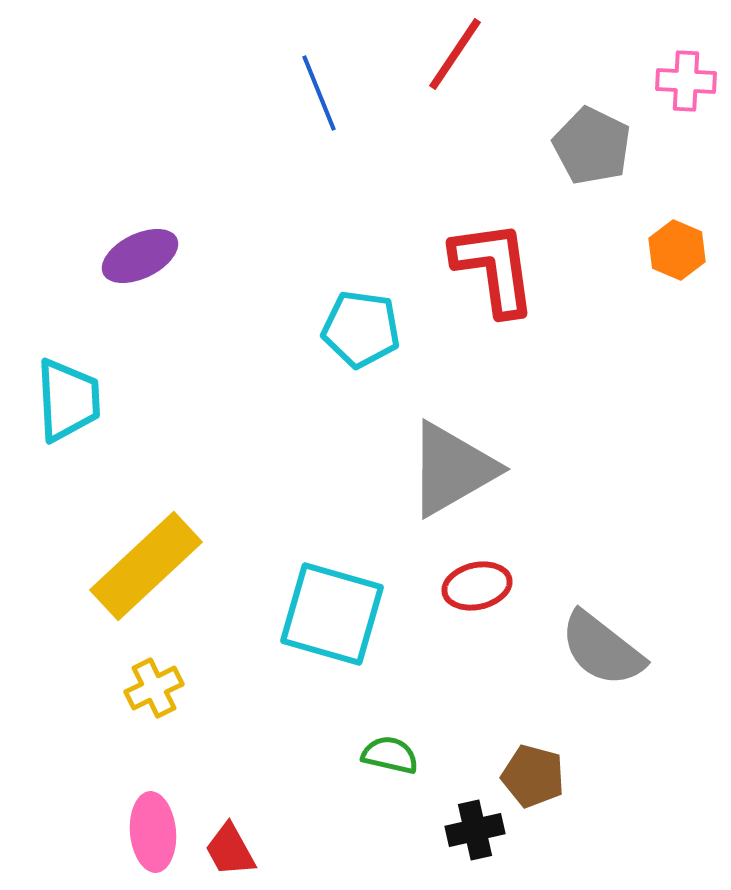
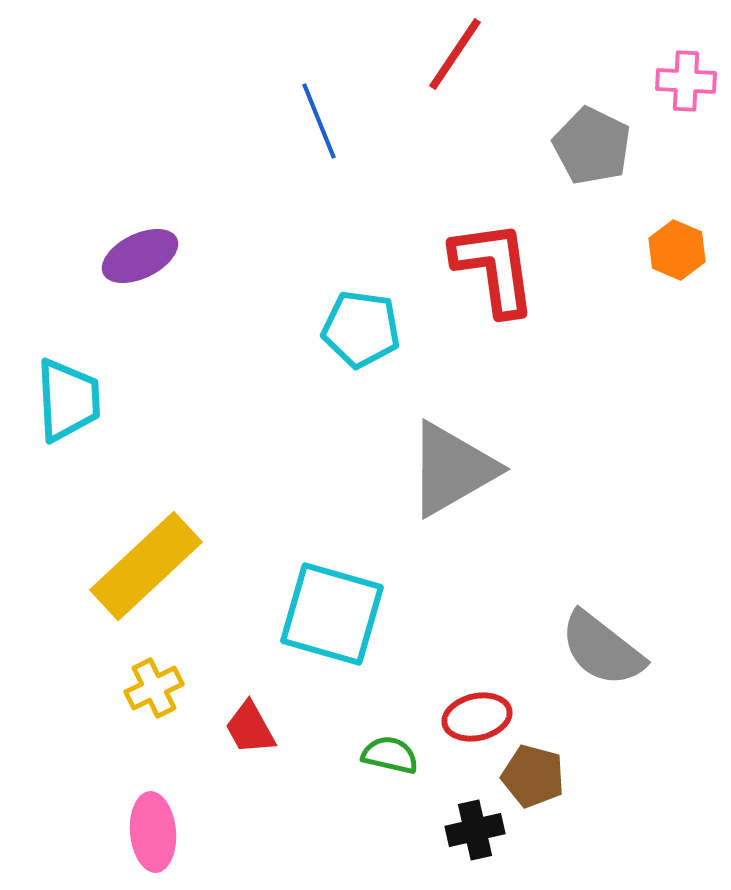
blue line: moved 28 px down
red ellipse: moved 131 px down
red trapezoid: moved 20 px right, 122 px up
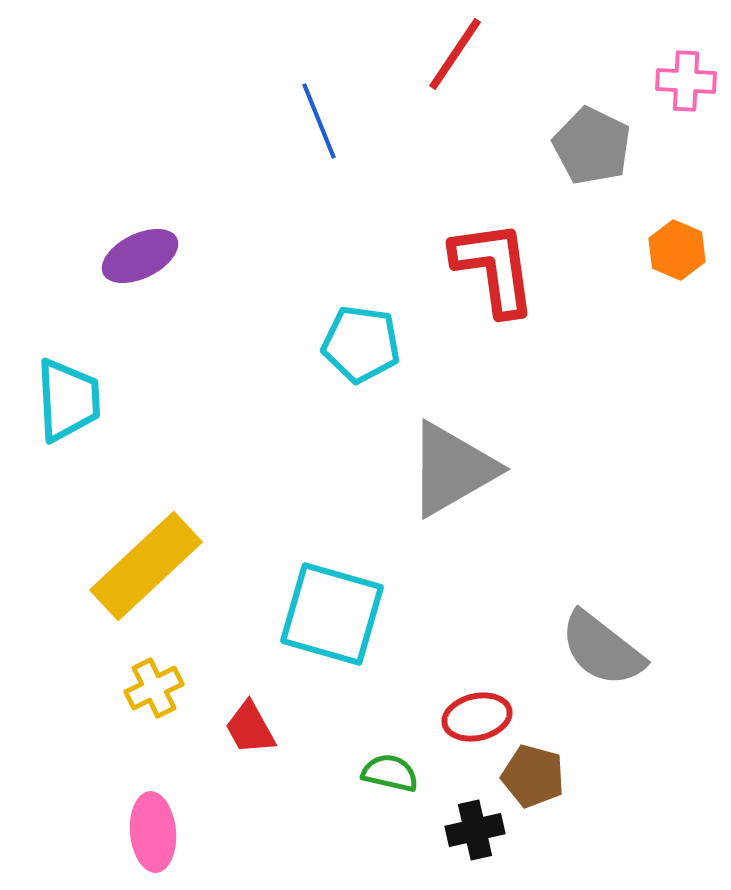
cyan pentagon: moved 15 px down
green semicircle: moved 18 px down
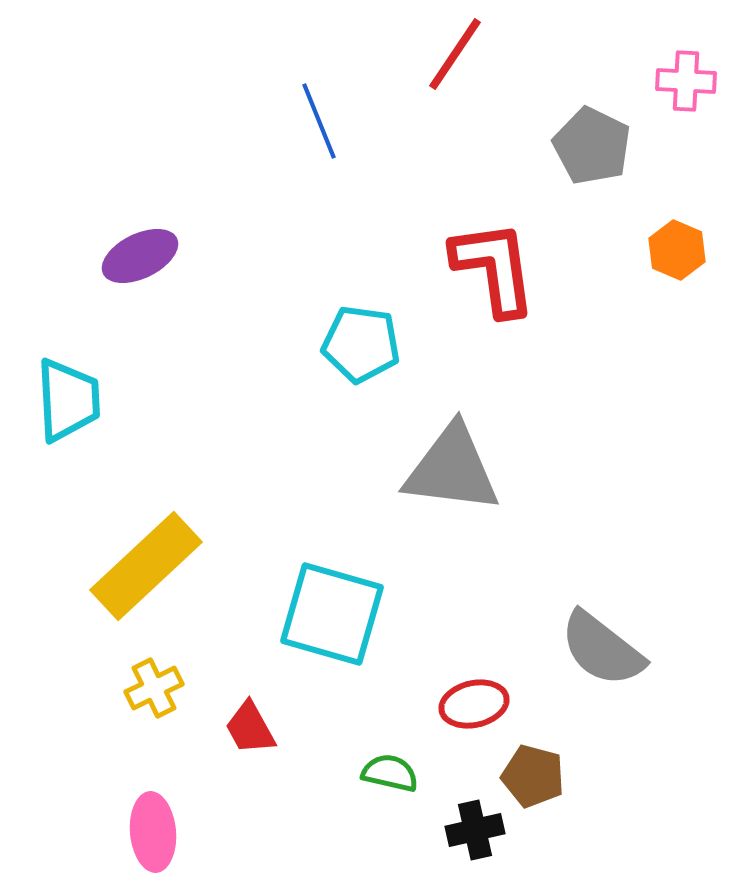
gray triangle: rotated 37 degrees clockwise
red ellipse: moved 3 px left, 13 px up
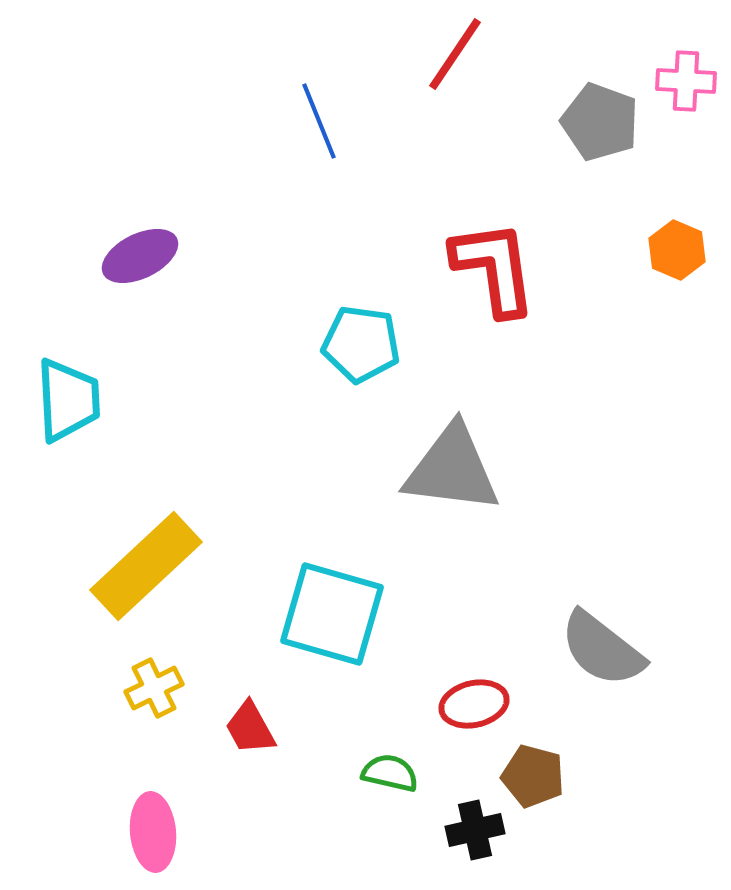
gray pentagon: moved 8 px right, 24 px up; rotated 6 degrees counterclockwise
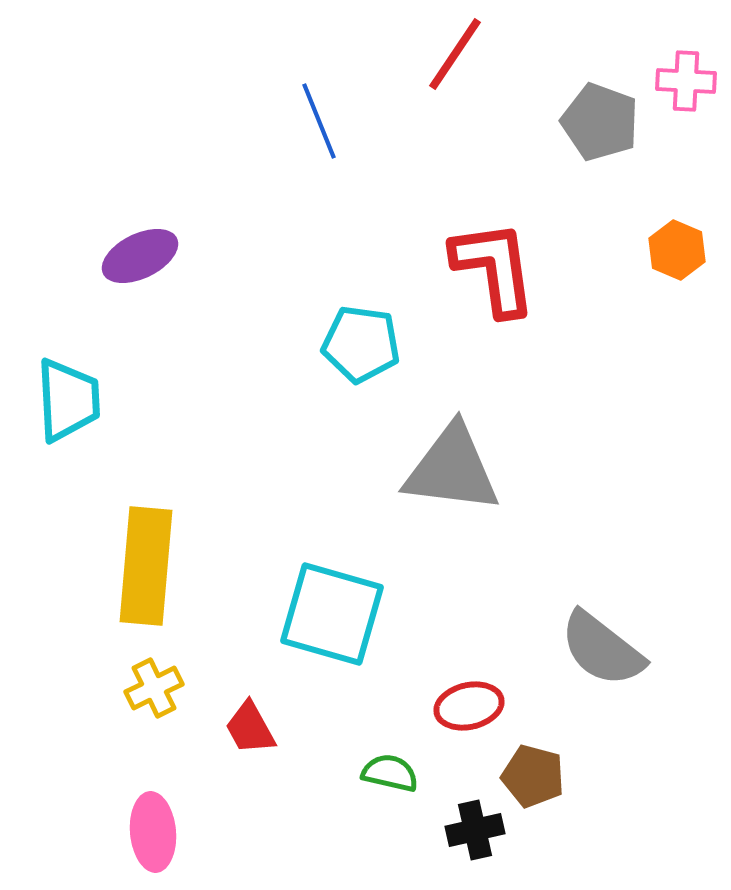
yellow rectangle: rotated 42 degrees counterclockwise
red ellipse: moved 5 px left, 2 px down
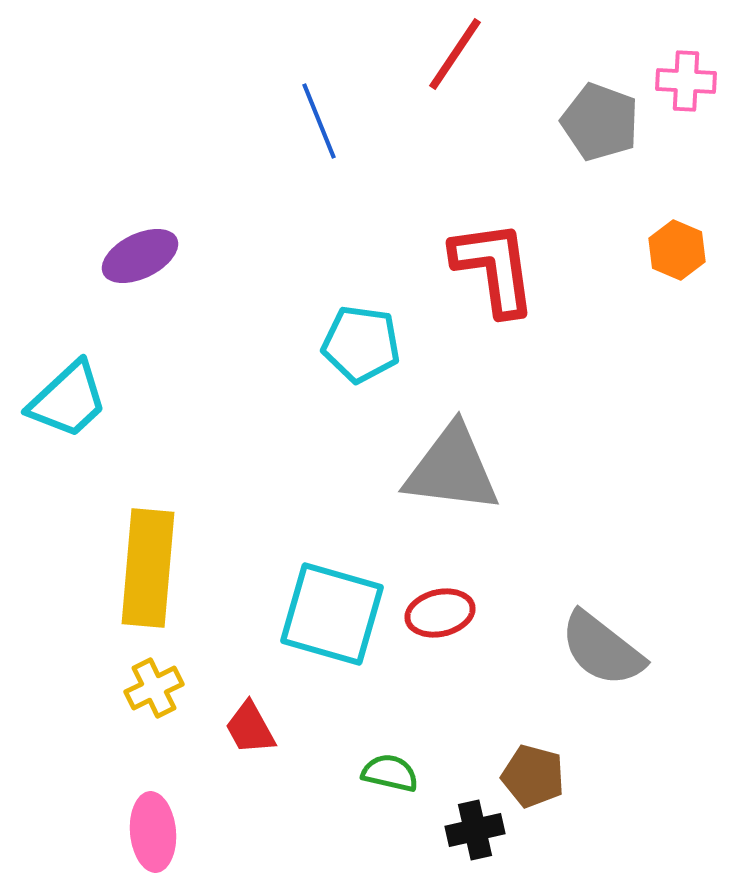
cyan trapezoid: rotated 50 degrees clockwise
yellow rectangle: moved 2 px right, 2 px down
red ellipse: moved 29 px left, 93 px up
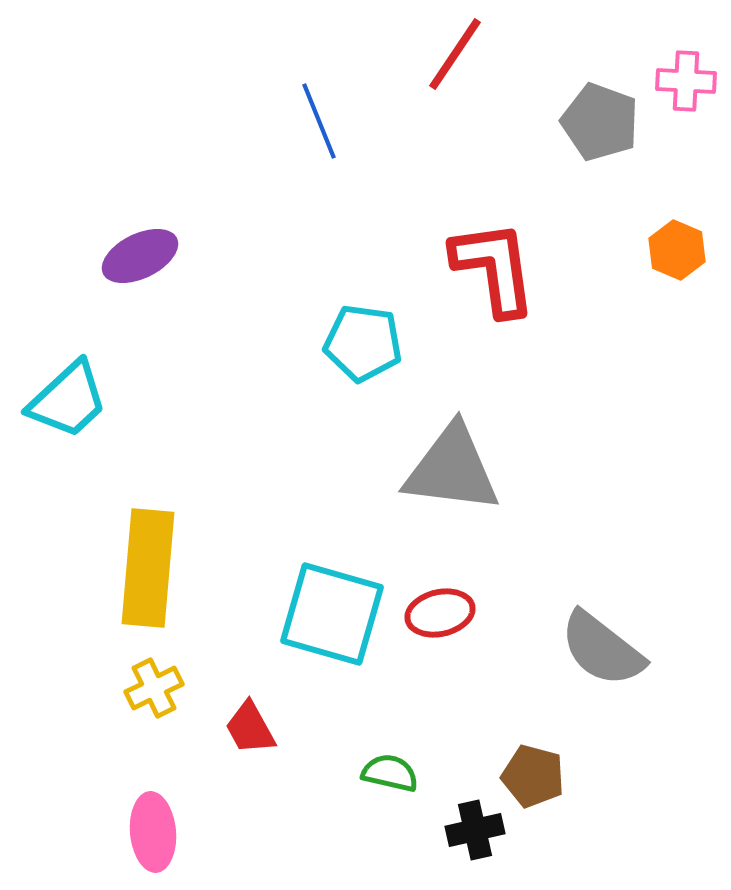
cyan pentagon: moved 2 px right, 1 px up
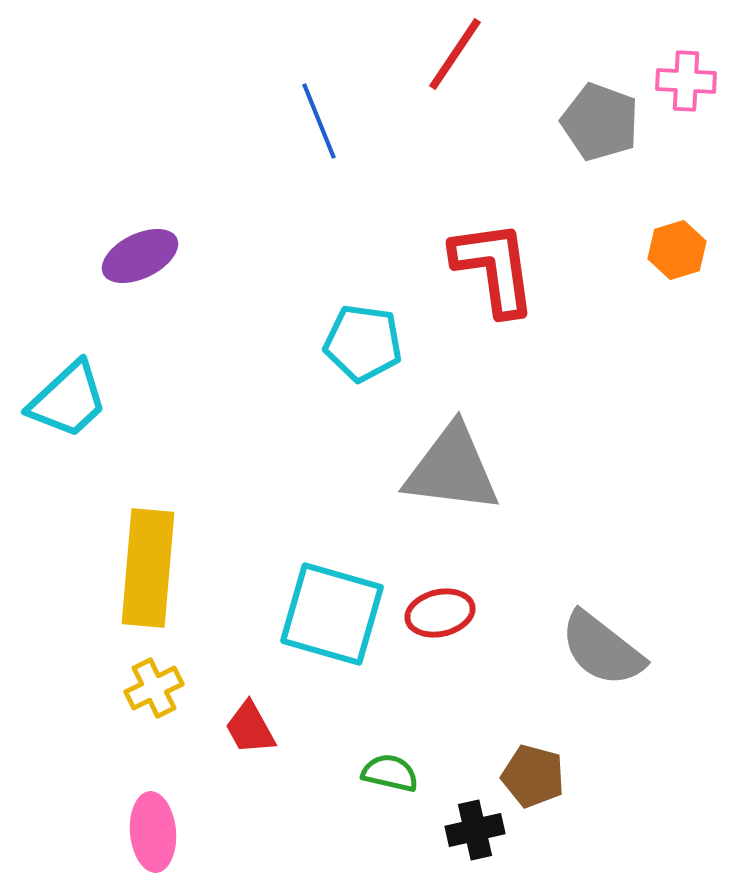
orange hexagon: rotated 20 degrees clockwise
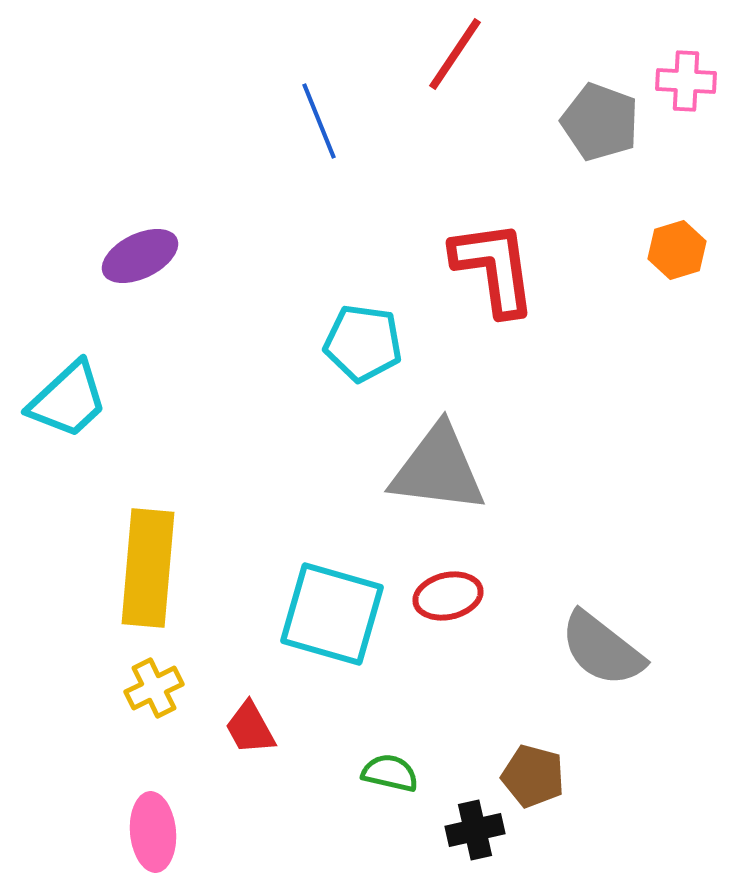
gray triangle: moved 14 px left
red ellipse: moved 8 px right, 17 px up
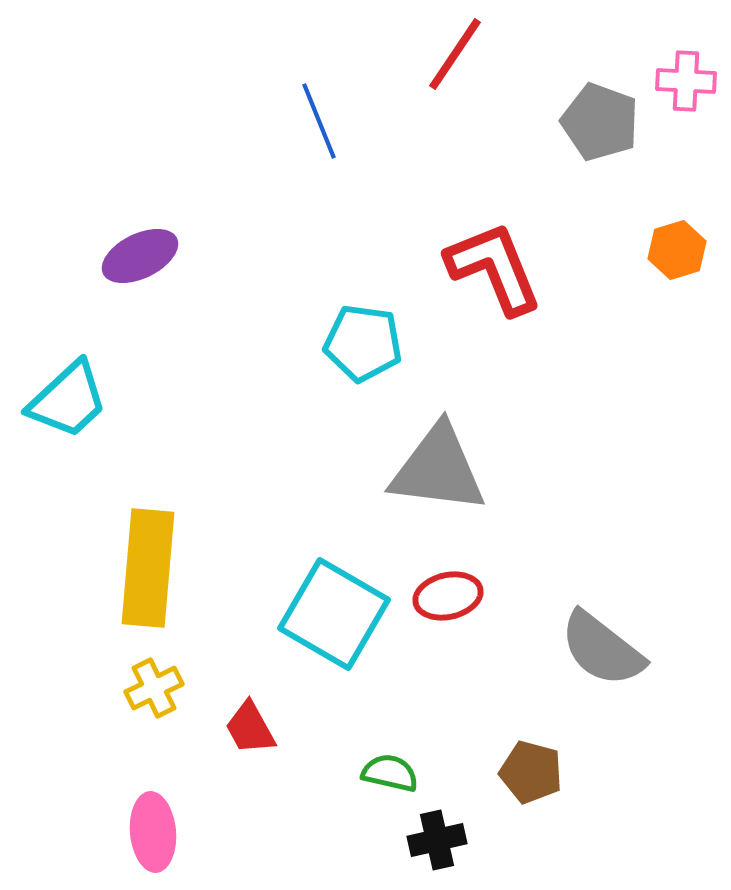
red L-shape: rotated 14 degrees counterclockwise
cyan square: moved 2 px right; rotated 14 degrees clockwise
brown pentagon: moved 2 px left, 4 px up
black cross: moved 38 px left, 10 px down
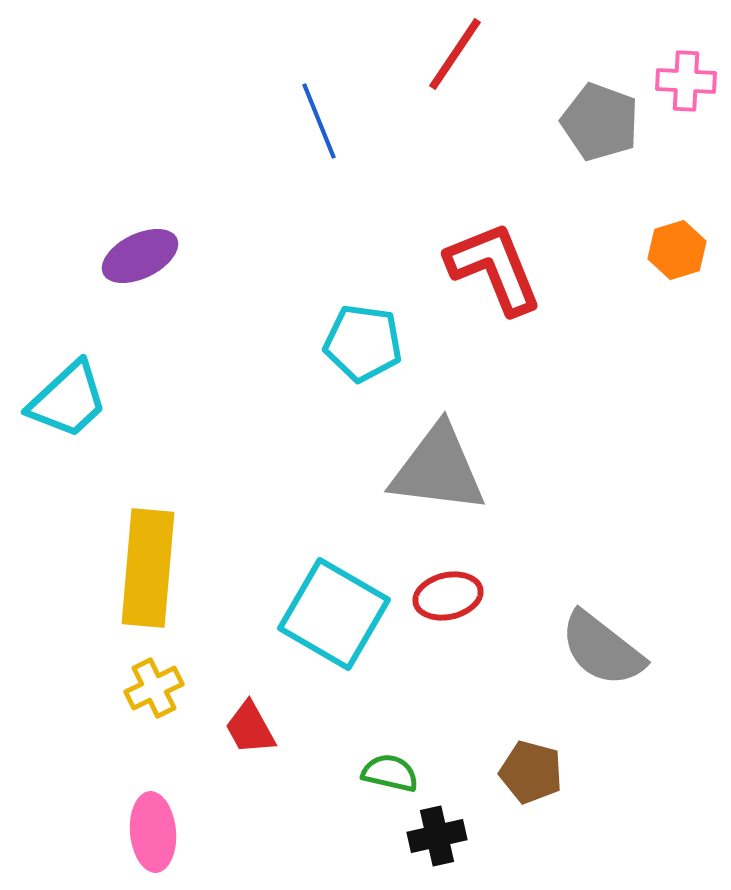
black cross: moved 4 px up
